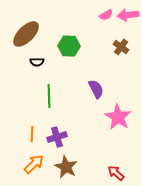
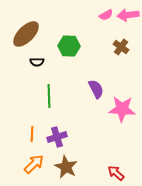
pink star: moved 4 px right, 8 px up; rotated 28 degrees counterclockwise
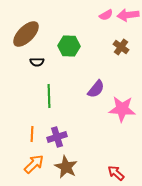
purple semicircle: rotated 66 degrees clockwise
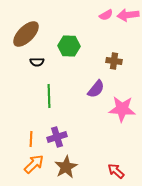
brown cross: moved 7 px left, 14 px down; rotated 28 degrees counterclockwise
orange line: moved 1 px left, 5 px down
brown star: rotated 15 degrees clockwise
red arrow: moved 2 px up
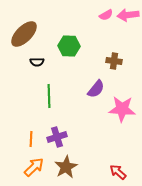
brown ellipse: moved 2 px left
orange arrow: moved 3 px down
red arrow: moved 2 px right, 1 px down
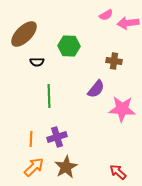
pink arrow: moved 8 px down
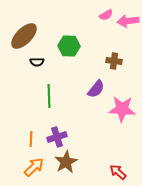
pink arrow: moved 2 px up
brown ellipse: moved 2 px down
brown star: moved 5 px up
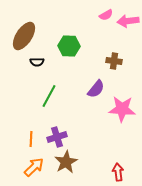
brown ellipse: rotated 12 degrees counterclockwise
green line: rotated 30 degrees clockwise
red arrow: rotated 42 degrees clockwise
